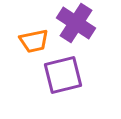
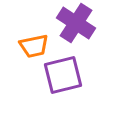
orange trapezoid: moved 5 px down
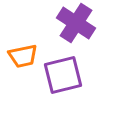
orange trapezoid: moved 11 px left, 10 px down
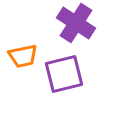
purple square: moved 1 px right, 1 px up
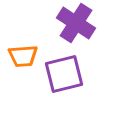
orange trapezoid: rotated 8 degrees clockwise
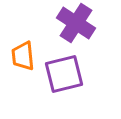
orange trapezoid: rotated 88 degrees clockwise
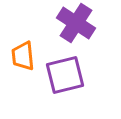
purple square: moved 1 px right, 1 px down
